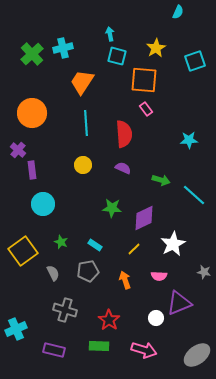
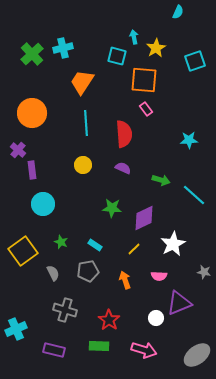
cyan arrow at (110, 34): moved 24 px right, 3 px down
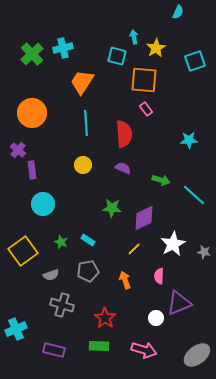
cyan rectangle at (95, 245): moved 7 px left, 5 px up
gray star at (204, 272): moved 20 px up
gray semicircle at (53, 273): moved 2 px left, 2 px down; rotated 98 degrees clockwise
pink semicircle at (159, 276): rotated 91 degrees clockwise
gray cross at (65, 310): moved 3 px left, 5 px up
red star at (109, 320): moved 4 px left, 2 px up
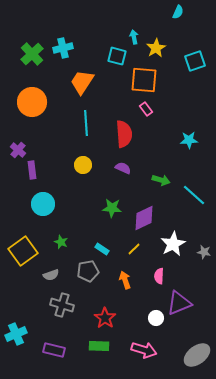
orange circle at (32, 113): moved 11 px up
cyan rectangle at (88, 240): moved 14 px right, 9 px down
cyan cross at (16, 329): moved 5 px down
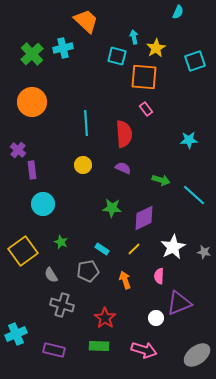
orange square at (144, 80): moved 3 px up
orange trapezoid at (82, 82): moved 4 px right, 61 px up; rotated 100 degrees clockwise
white star at (173, 244): moved 3 px down
gray semicircle at (51, 275): rotated 77 degrees clockwise
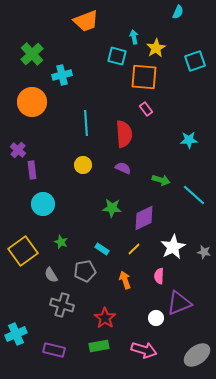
orange trapezoid at (86, 21): rotated 116 degrees clockwise
cyan cross at (63, 48): moved 1 px left, 27 px down
gray pentagon at (88, 271): moved 3 px left
green rectangle at (99, 346): rotated 12 degrees counterclockwise
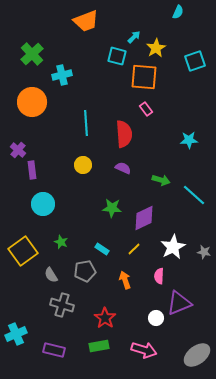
cyan arrow at (134, 37): rotated 56 degrees clockwise
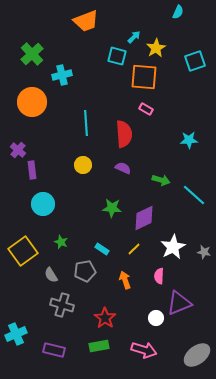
pink rectangle at (146, 109): rotated 24 degrees counterclockwise
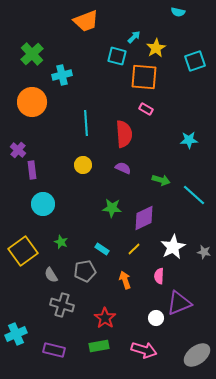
cyan semicircle at (178, 12): rotated 80 degrees clockwise
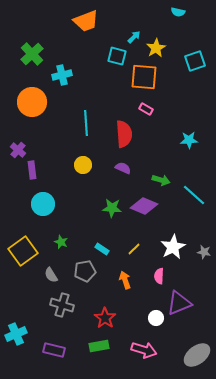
purple diamond at (144, 218): moved 12 px up; rotated 48 degrees clockwise
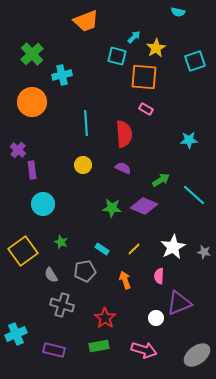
green arrow at (161, 180): rotated 48 degrees counterclockwise
